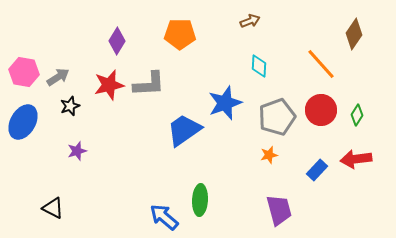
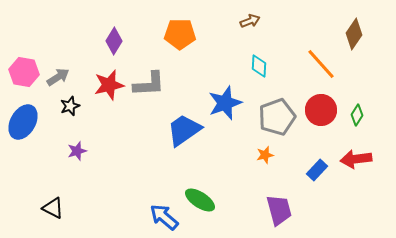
purple diamond: moved 3 px left
orange star: moved 4 px left
green ellipse: rotated 60 degrees counterclockwise
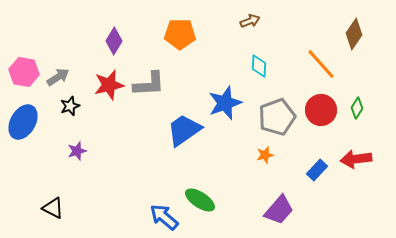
green diamond: moved 7 px up
purple trapezoid: rotated 56 degrees clockwise
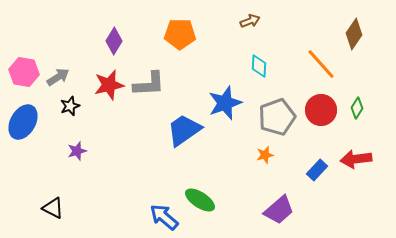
purple trapezoid: rotated 8 degrees clockwise
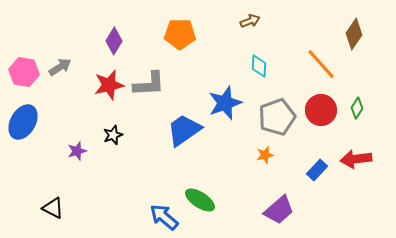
gray arrow: moved 2 px right, 10 px up
black star: moved 43 px right, 29 px down
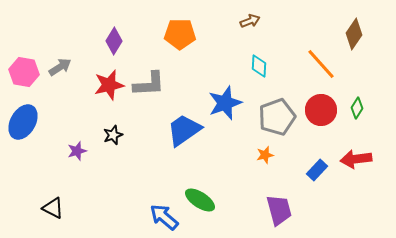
purple trapezoid: rotated 64 degrees counterclockwise
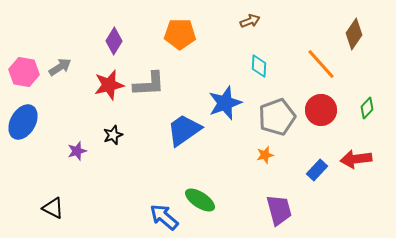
green diamond: moved 10 px right; rotated 10 degrees clockwise
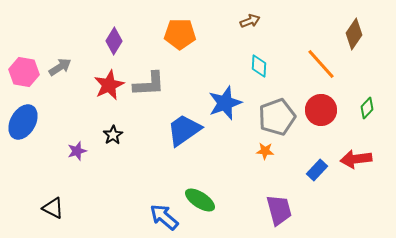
red star: rotated 12 degrees counterclockwise
black star: rotated 12 degrees counterclockwise
orange star: moved 4 px up; rotated 18 degrees clockwise
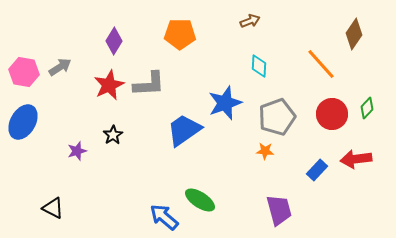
red circle: moved 11 px right, 4 px down
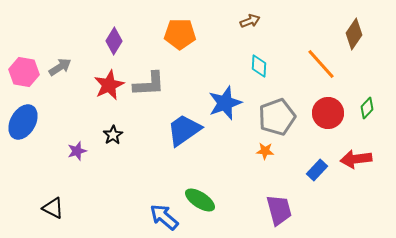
red circle: moved 4 px left, 1 px up
